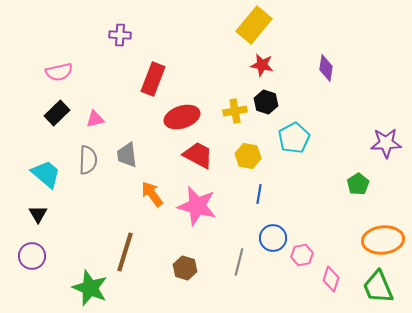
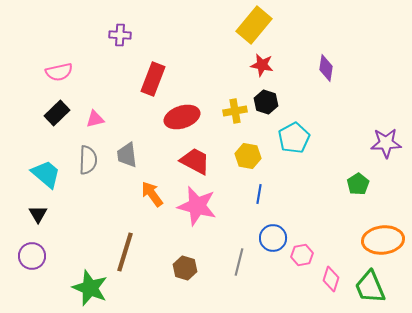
red trapezoid: moved 3 px left, 6 px down
green trapezoid: moved 8 px left
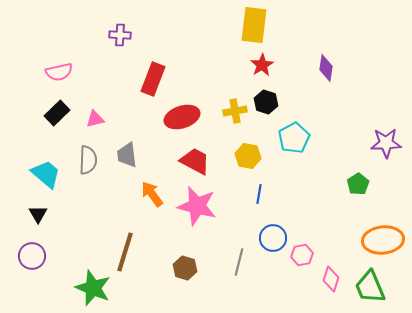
yellow rectangle: rotated 33 degrees counterclockwise
red star: rotated 30 degrees clockwise
green star: moved 3 px right
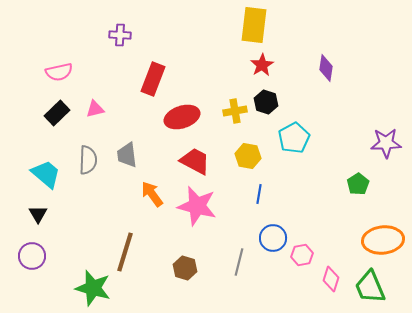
pink triangle: moved 10 px up
green star: rotated 6 degrees counterclockwise
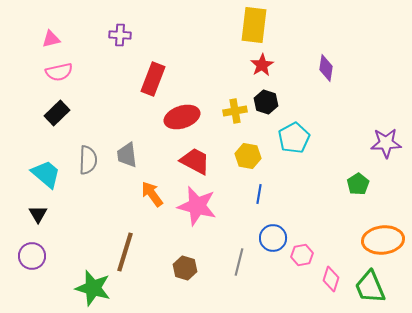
pink triangle: moved 44 px left, 70 px up
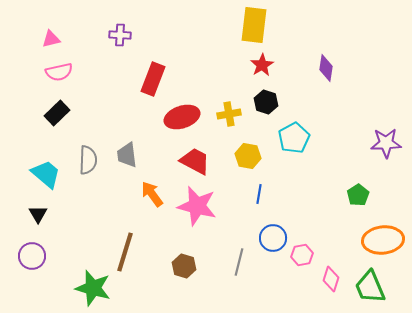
yellow cross: moved 6 px left, 3 px down
green pentagon: moved 11 px down
brown hexagon: moved 1 px left, 2 px up
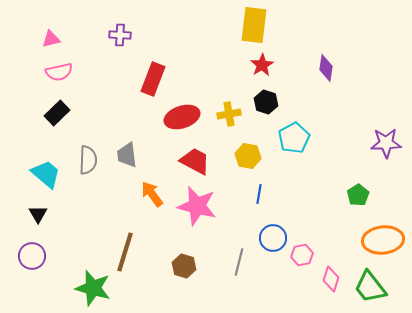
green trapezoid: rotated 15 degrees counterclockwise
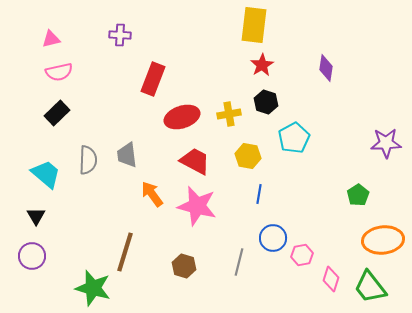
black triangle: moved 2 px left, 2 px down
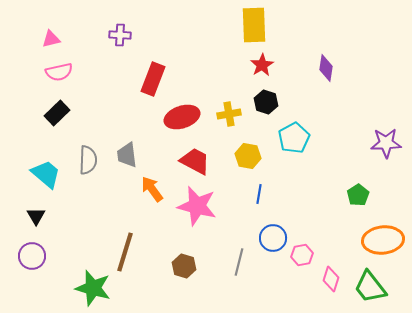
yellow rectangle: rotated 9 degrees counterclockwise
orange arrow: moved 5 px up
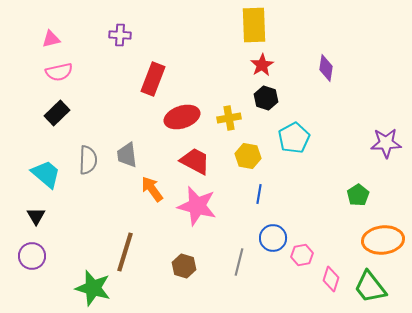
black hexagon: moved 4 px up
yellow cross: moved 4 px down
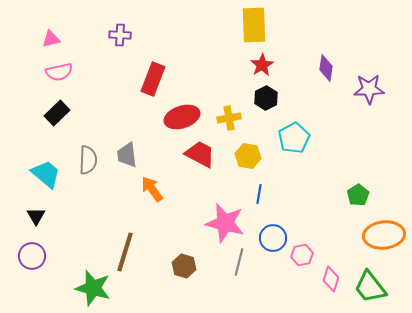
black hexagon: rotated 15 degrees clockwise
purple star: moved 17 px left, 54 px up
red trapezoid: moved 5 px right, 7 px up
pink star: moved 28 px right, 17 px down
orange ellipse: moved 1 px right, 5 px up
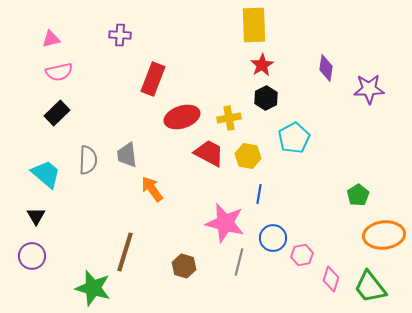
red trapezoid: moved 9 px right, 1 px up
